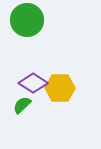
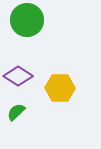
purple diamond: moved 15 px left, 7 px up
green semicircle: moved 6 px left, 7 px down
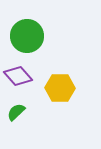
green circle: moved 16 px down
purple diamond: rotated 16 degrees clockwise
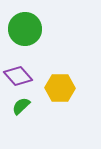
green circle: moved 2 px left, 7 px up
green semicircle: moved 5 px right, 6 px up
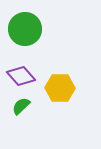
purple diamond: moved 3 px right
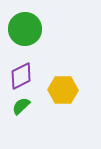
purple diamond: rotated 76 degrees counterclockwise
yellow hexagon: moved 3 px right, 2 px down
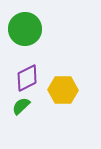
purple diamond: moved 6 px right, 2 px down
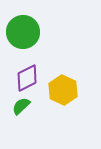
green circle: moved 2 px left, 3 px down
yellow hexagon: rotated 24 degrees clockwise
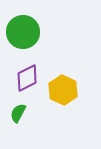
green semicircle: moved 3 px left, 7 px down; rotated 18 degrees counterclockwise
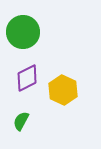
green semicircle: moved 3 px right, 8 px down
